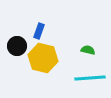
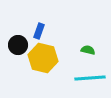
black circle: moved 1 px right, 1 px up
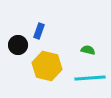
yellow hexagon: moved 4 px right, 8 px down
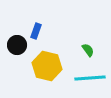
blue rectangle: moved 3 px left
black circle: moved 1 px left
green semicircle: rotated 40 degrees clockwise
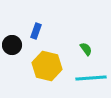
black circle: moved 5 px left
green semicircle: moved 2 px left, 1 px up
cyan line: moved 1 px right
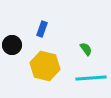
blue rectangle: moved 6 px right, 2 px up
yellow hexagon: moved 2 px left
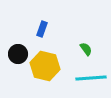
black circle: moved 6 px right, 9 px down
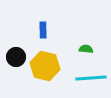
blue rectangle: moved 1 px right, 1 px down; rotated 21 degrees counterclockwise
green semicircle: rotated 48 degrees counterclockwise
black circle: moved 2 px left, 3 px down
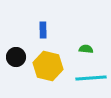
yellow hexagon: moved 3 px right
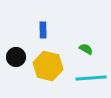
green semicircle: rotated 24 degrees clockwise
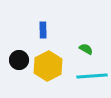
black circle: moved 3 px right, 3 px down
yellow hexagon: rotated 20 degrees clockwise
cyan line: moved 1 px right, 2 px up
